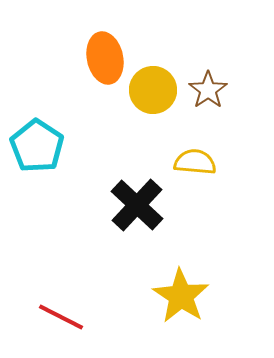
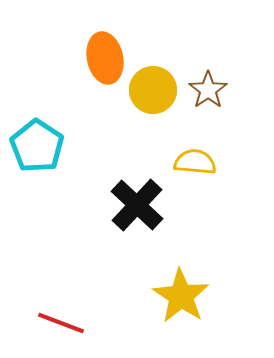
red line: moved 6 px down; rotated 6 degrees counterclockwise
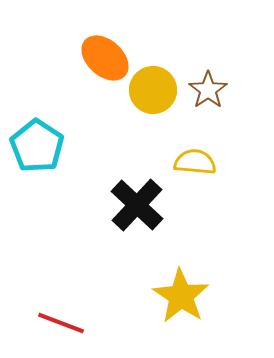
orange ellipse: rotated 36 degrees counterclockwise
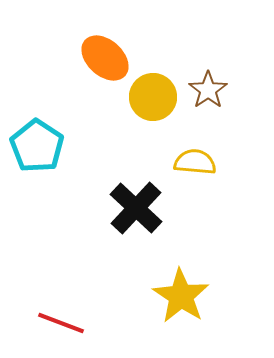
yellow circle: moved 7 px down
black cross: moved 1 px left, 3 px down
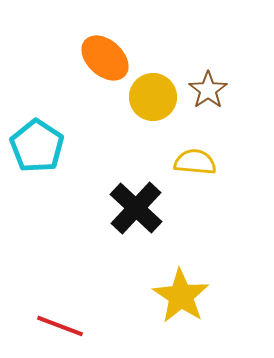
red line: moved 1 px left, 3 px down
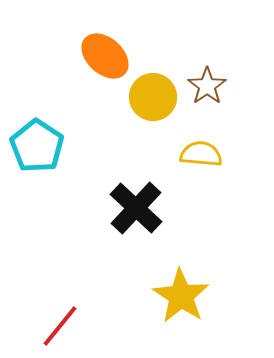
orange ellipse: moved 2 px up
brown star: moved 1 px left, 4 px up
yellow semicircle: moved 6 px right, 8 px up
red line: rotated 72 degrees counterclockwise
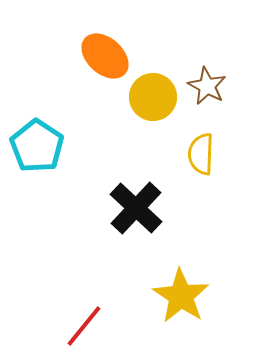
brown star: rotated 9 degrees counterclockwise
yellow semicircle: rotated 93 degrees counterclockwise
red line: moved 24 px right
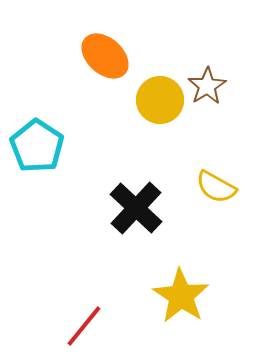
brown star: rotated 12 degrees clockwise
yellow circle: moved 7 px right, 3 px down
yellow semicircle: moved 15 px right, 33 px down; rotated 63 degrees counterclockwise
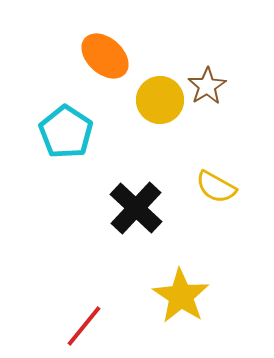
cyan pentagon: moved 29 px right, 14 px up
